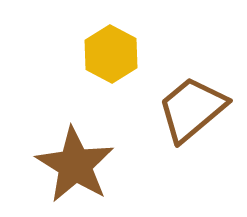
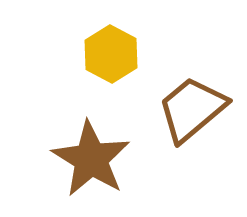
brown star: moved 16 px right, 6 px up
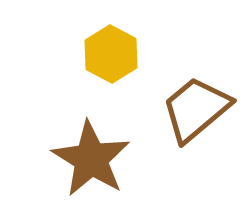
brown trapezoid: moved 4 px right
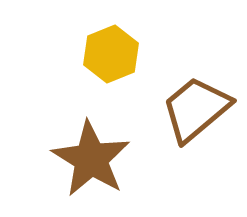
yellow hexagon: rotated 10 degrees clockwise
